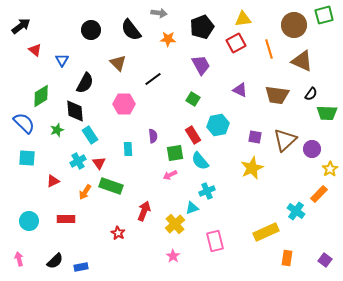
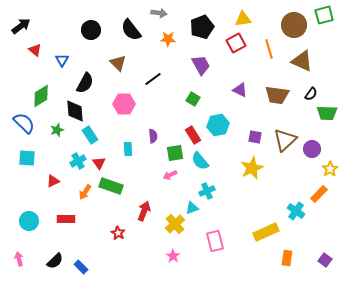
blue rectangle at (81, 267): rotated 56 degrees clockwise
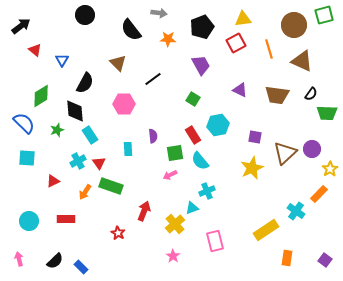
black circle at (91, 30): moved 6 px left, 15 px up
brown triangle at (285, 140): moved 13 px down
yellow rectangle at (266, 232): moved 2 px up; rotated 10 degrees counterclockwise
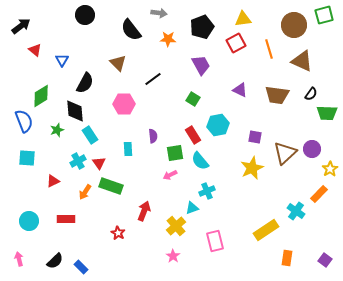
blue semicircle at (24, 123): moved 2 px up; rotated 25 degrees clockwise
yellow cross at (175, 224): moved 1 px right, 2 px down
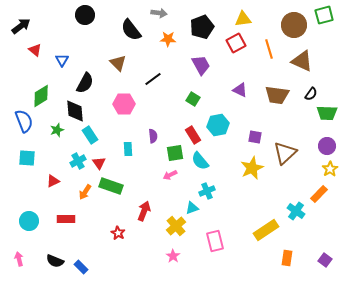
purple circle at (312, 149): moved 15 px right, 3 px up
black semicircle at (55, 261): rotated 66 degrees clockwise
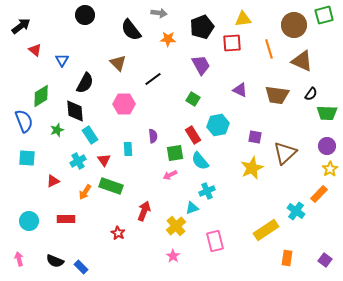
red square at (236, 43): moved 4 px left; rotated 24 degrees clockwise
red triangle at (99, 163): moved 5 px right, 3 px up
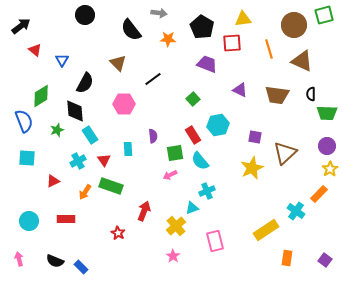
black pentagon at (202, 27): rotated 20 degrees counterclockwise
purple trapezoid at (201, 65): moved 6 px right, 1 px up; rotated 40 degrees counterclockwise
black semicircle at (311, 94): rotated 144 degrees clockwise
green square at (193, 99): rotated 16 degrees clockwise
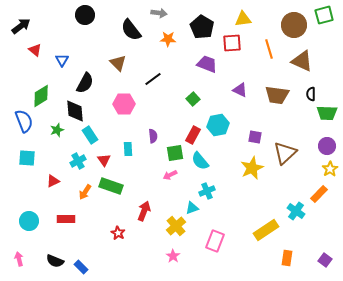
red rectangle at (193, 135): rotated 60 degrees clockwise
pink rectangle at (215, 241): rotated 35 degrees clockwise
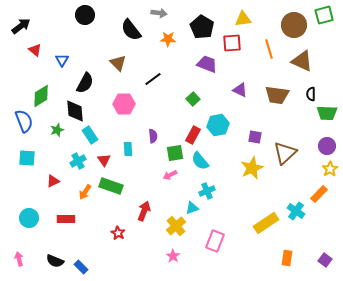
cyan circle at (29, 221): moved 3 px up
yellow rectangle at (266, 230): moved 7 px up
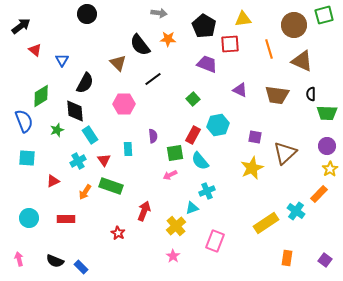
black circle at (85, 15): moved 2 px right, 1 px up
black pentagon at (202, 27): moved 2 px right, 1 px up
black semicircle at (131, 30): moved 9 px right, 15 px down
red square at (232, 43): moved 2 px left, 1 px down
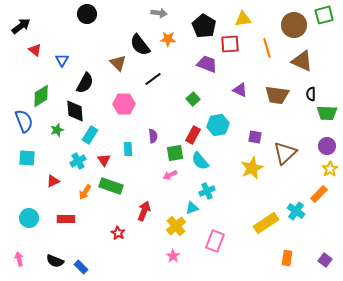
orange line at (269, 49): moved 2 px left, 1 px up
cyan rectangle at (90, 135): rotated 66 degrees clockwise
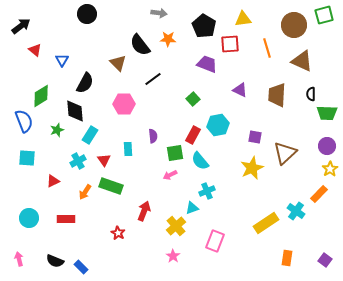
brown trapezoid at (277, 95): rotated 85 degrees clockwise
